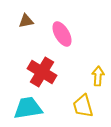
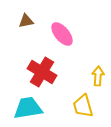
pink ellipse: rotated 10 degrees counterclockwise
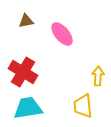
red cross: moved 19 px left
yellow trapezoid: rotated 10 degrees clockwise
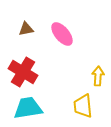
brown triangle: moved 8 px down
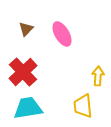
brown triangle: rotated 35 degrees counterclockwise
pink ellipse: rotated 10 degrees clockwise
red cross: rotated 16 degrees clockwise
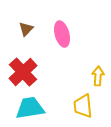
pink ellipse: rotated 15 degrees clockwise
cyan trapezoid: moved 2 px right
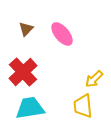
pink ellipse: rotated 25 degrees counterclockwise
yellow arrow: moved 4 px left, 3 px down; rotated 138 degrees counterclockwise
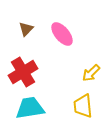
red cross: rotated 12 degrees clockwise
yellow arrow: moved 3 px left, 6 px up
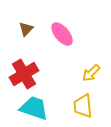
red cross: moved 1 px right, 2 px down
cyan trapezoid: moved 4 px right; rotated 28 degrees clockwise
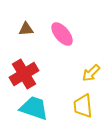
brown triangle: rotated 42 degrees clockwise
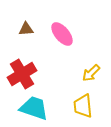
red cross: moved 2 px left
